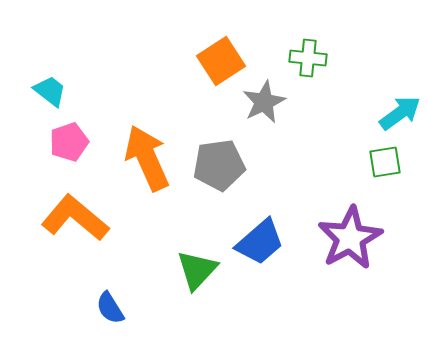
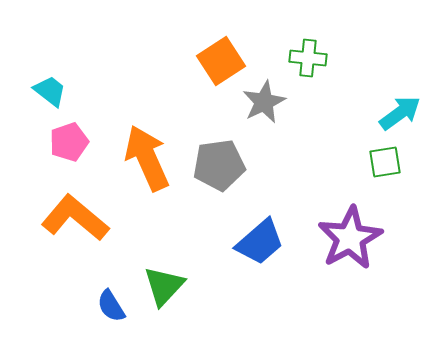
green triangle: moved 33 px left, 16 px down
blue semicircle: moved 1 px right, 2 px up
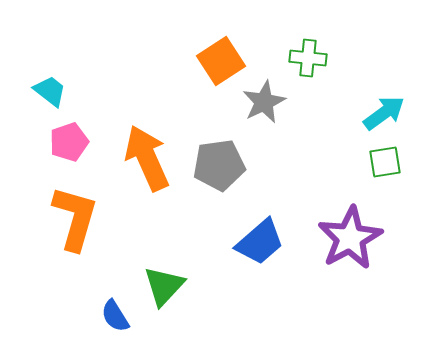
cyan arrow: moved 16 px left
orange L-shape: rotated 66 degrees clockwise
blue semicircle: moved 4 px right, 10 px down
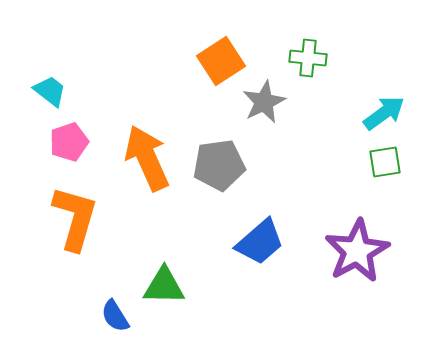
purple star: moved 7 px right, 13 px down
green triangle: rotated 48 degrees clockwise
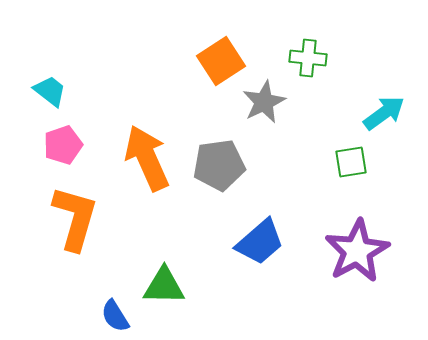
pink pentagon: moved 6 px left, 3 px down
green square: moved 34 px left
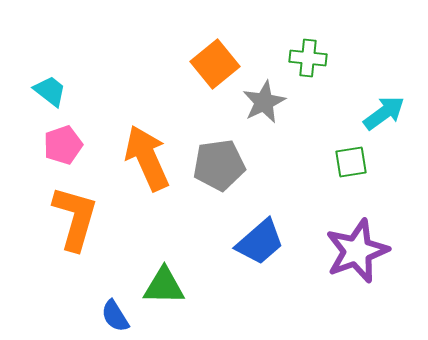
orange square: moved 6 px left, 3 px down; rotated 6 degrees counterclockwise
purple star: rotated 8 degrees clockwise
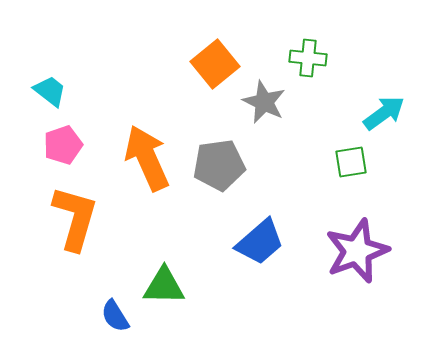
gray star: rotated 21 degrees counterclockwise
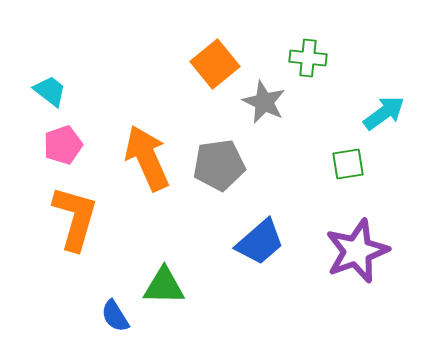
green square: moved 3 px left, 2 px down
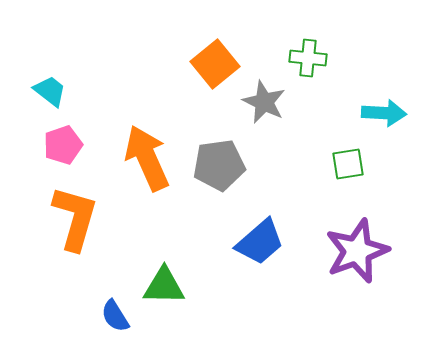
cyan arrow: rotated 39 degrees clockwise
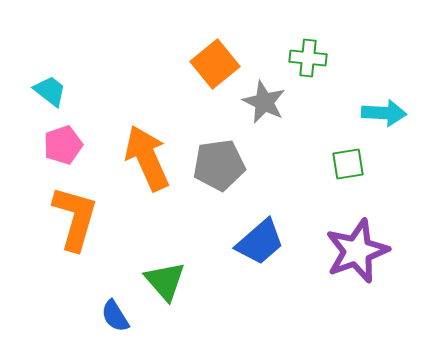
green triangle: moved 1 px right, 5 px up; rotated 48 degrees clockwise
